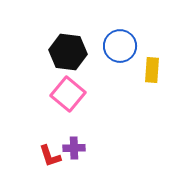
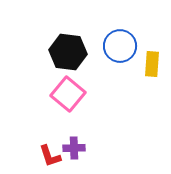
yellow rectangle: moved 6 px up
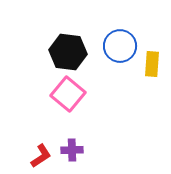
purple cross: moved 2 px left, 2 px down
red L-shape: moved 9 px left; rotated 105 degrees counterclockwise
